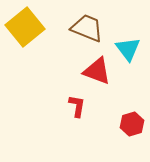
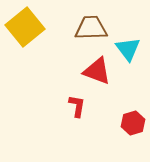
brown trapezoid: moved 4 px right; rotated 24 degrees counterclockwise
red hexagon: moved 1 px right, 1 px up
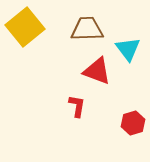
brown trapezoid: moved 4 px left, 1 px down
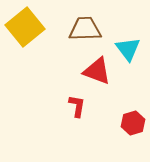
brown trapezoid: moved 2 px left
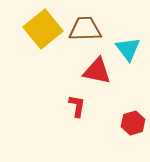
yellow square: moved 18 px right, 2 px down
red triangle: rotated 8 degrees counterclockwise
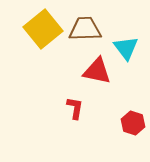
cyan triangle: moved 2 px left, 1 px up
red L-shape: moved 2 px left, 2 px down
red hexagon: rotated 25 degrees counterclockwise
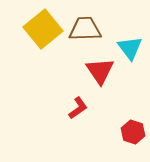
cyan triangle: moved 4 px right
red triangle: moved 3 px right; rotated 44 degrees clockwise
red L-shape: moved 3 px right; rotated 45 degrees clockwise
red hexagon: moved 9 px down
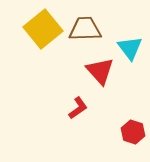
red triangle: rotated 8 degrees counterclockwise
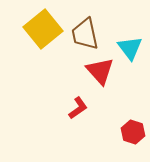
brown trapezoid: moved 5 px down; rotated 100 degrees counterclockwise
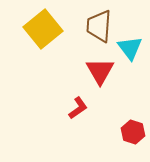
brown trapezoid: moved 14 px right, 8 px up; rotated 16 degrees clockwise
red triangle: rotated 12 degrees clockwise
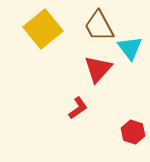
brown trapezoid: rotated 32 degrees counterclockwise
red triangle: moved 2 px left, 2 px up; rotated 12 degrees clockwise
